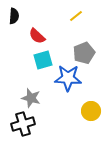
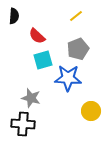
gray pentagon: moved 6 px left, 4 px up
black cross: rotated 20 degrees clockwise
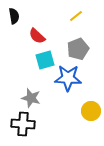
black semicircle: rotated 14 degrees counterclockwise
cyan square: moved 2 px right
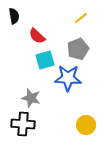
yellow line: moved 5 px right, 2 px down
yellow circle: moved 5 px left, 14 px down
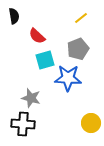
yellow circle: moved 5 px right, 2 px up
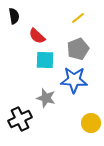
yellow line: moved 3 px left
cyan square: rotated 18 degrees clockwise
blue star: moved 6 px right, 2 px down
gray star: moved 15 px right
black cross: moved 3 px left, 5 px up; rotated 30 degrees counterclockwise
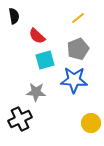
cyan square: rotated 18 degrees counterclockwise
gray star: moved 10 px left, 6 px up; rotated 12 degrees counterclockwise
